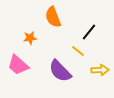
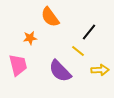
orange semicircle: moved 3 px left; rotated 15 degrees counterclockwise
pink trapezoid: rotated 145 degrees counterclockwise
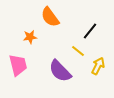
black line: moved 1 px right, 1 px up
orange star: moved 1 px up
yellow arrow: moved 2 px left, 4 px up; rotated 60 degrees counterclockwise
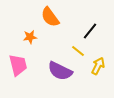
purple semicircle: rotated 20 degrees counterclockwise
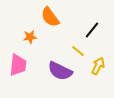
black line: moved 2 px right, 1 px up
pink trapezoid: rotated 20 degrees clockwise
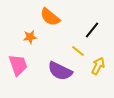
orange semicircle: rotated 15 degrees counterclockwise
pink trapezoid: rotated 25 degrees counterclockwise
